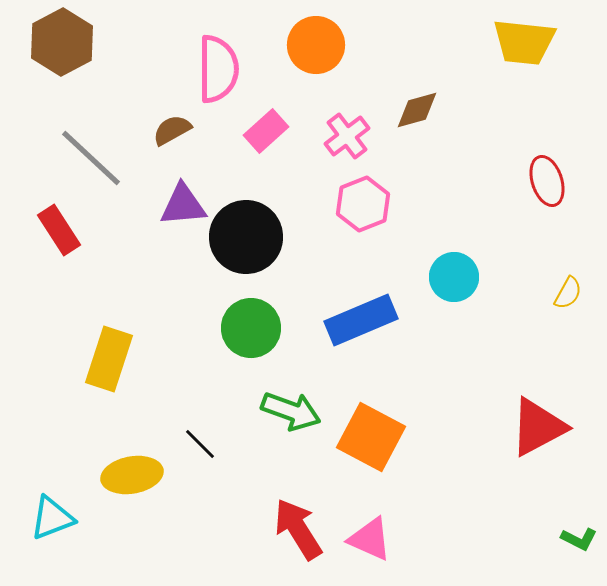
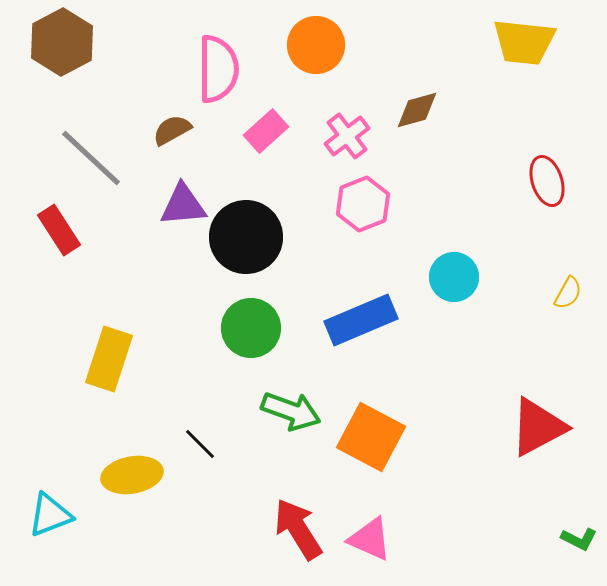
cyan triangle: moved 2 px left, 3 px up
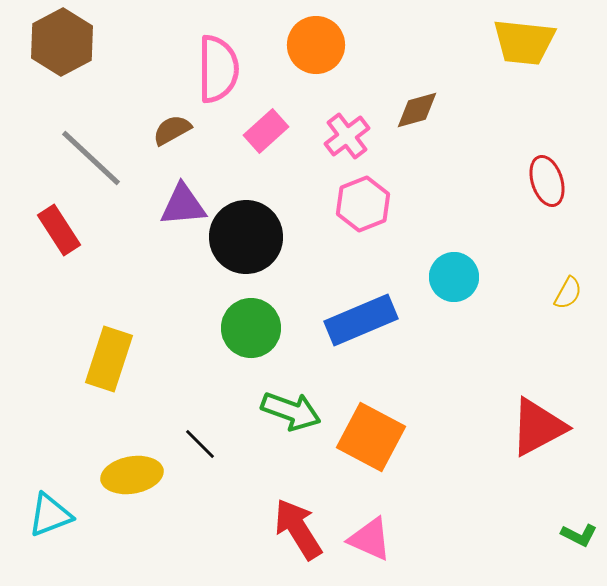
green L-shape: moved 4 px up
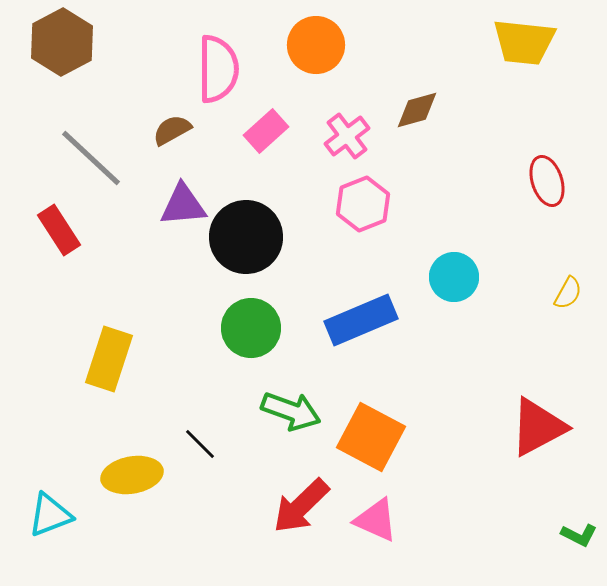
red arrow: moved 3 px right, 23 px up; rotated 102 degrees counterclockwise
pink triangle: moved 6 px right, 19 px up
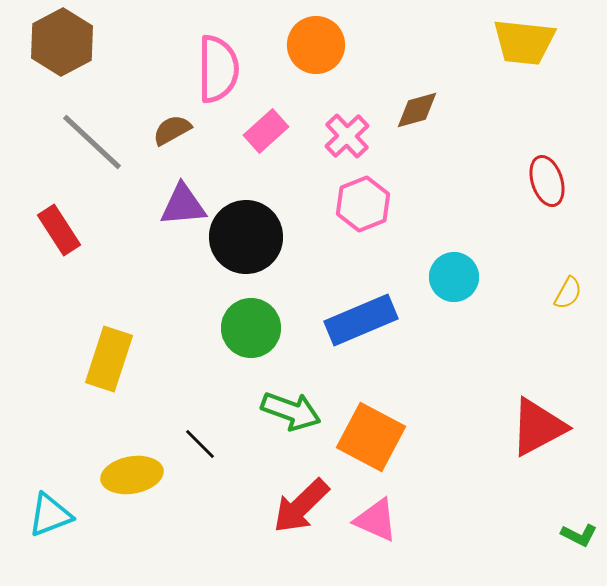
pink cross: rotated 6 degrees counterclockwise
gray line: moved 1 px right, 16 px up
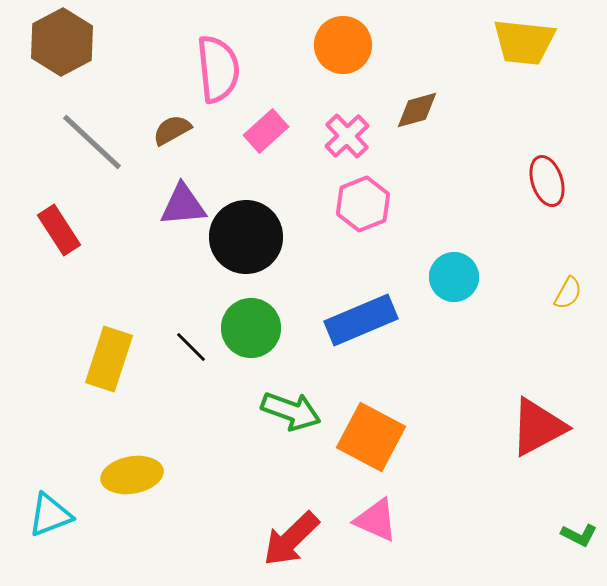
orange circle: moved 27 px right
pink semicircle: rotated 6 degrees counterclockwise
black line: moved 9 px left, 97 px up
red arrow: moved 10 px left, 33 px down
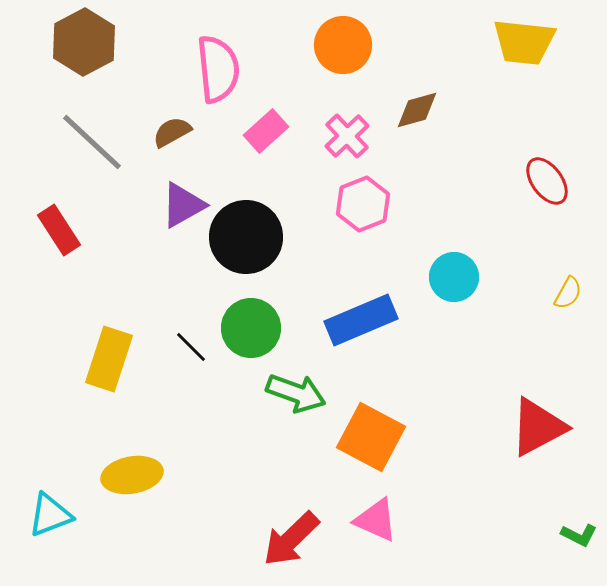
brown hexagon: moved 22 px right
brown semicircle: moved 2 px down
red ellipse: rotated 18 degrees counterclockwise
purple triangle: rotated 24 degrees counterclockwise
green arrow: moved 5 px right, 18 px up
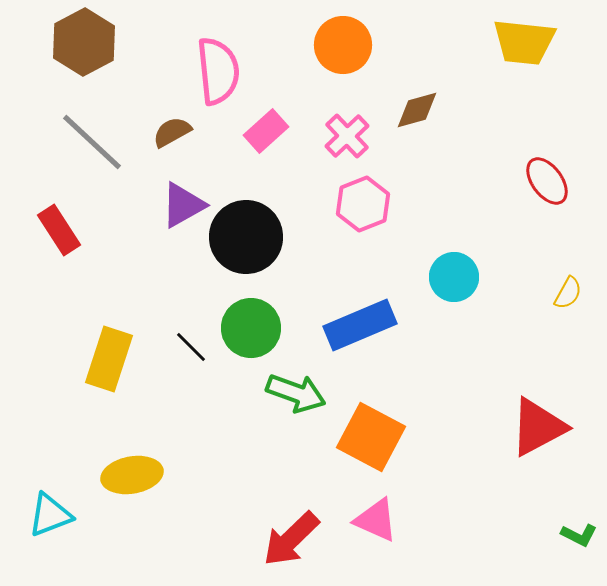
pink semicircle: moved 2 px down
blue rectangle: moved 1 px left, 5 px down
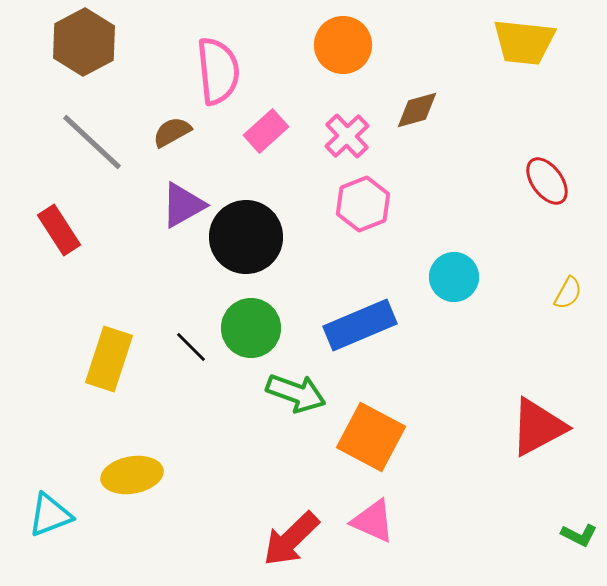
pink triangle: moved 3 px left, 1 px down
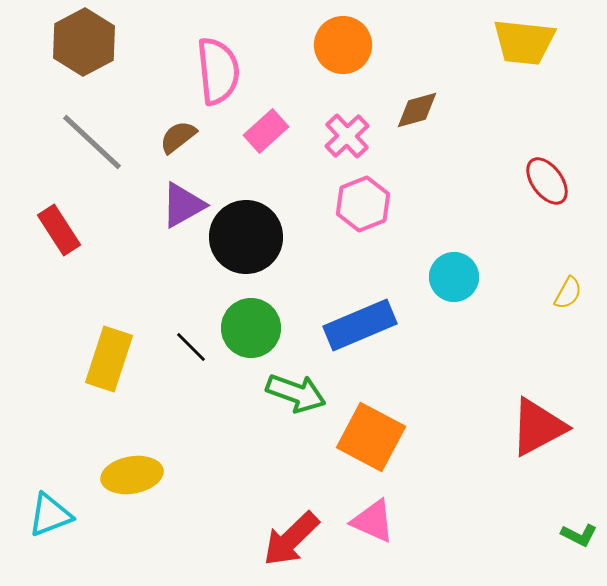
brown semicircle: moved 6 px right, 5 px down; rotated 9 degrees counterclockwise
